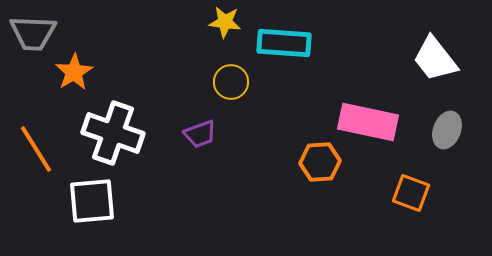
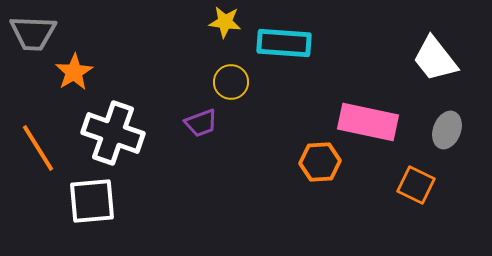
purple trapezoid: moved 1 px right, 11 px up
orange line: moved 2 px right, 1 px up
orange square: moved 5 px right, 8 px up; rotated 6 degrees clockwise
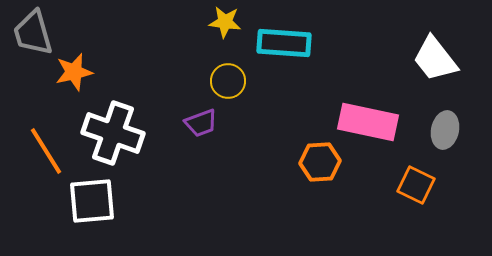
gray trapezoid: rotated 72 degrees clockwise
orange star: rotated 18 degrees clockwise
yellow circle: moved 3 px left, 1 px up
gray ellipse: moved 2 px left; rotated 9 degrees counterclockwise
orange line: moved 8 px right, 3 px down
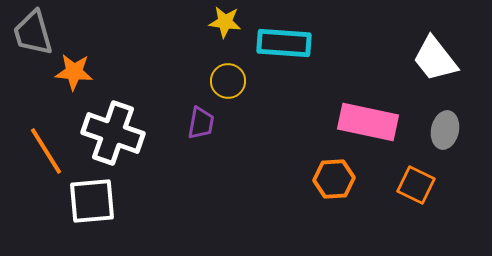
orange star: rotated 18 degrees clockwise
purple trapezoid: rotated 60 degrees counterclockwise
orange hexagon: moved 14 px right, 17 px down
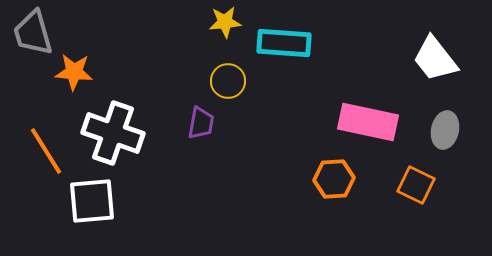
yellow star: rotated 12 degrees counterclockwise
